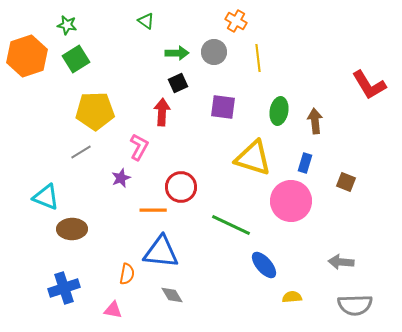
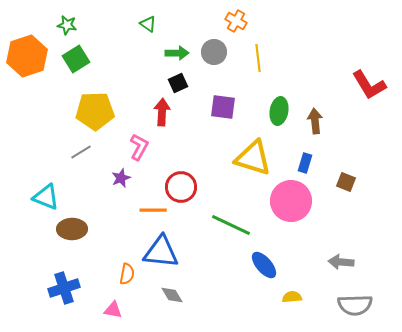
green triangle: moved 2 px right, 3 px down
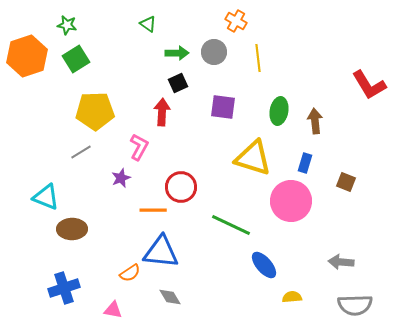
orange semicircle: moved 3 px right, 1 px up; rotated 45 degrees clockwise
gray diamond: moved 2 px left, 2 px down
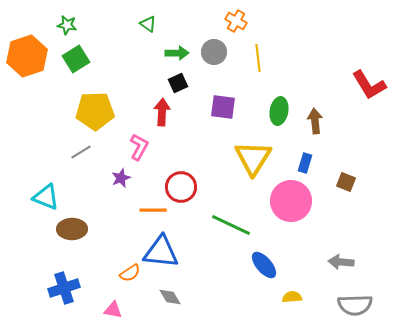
yellow triangle: rotated 45 degrees clockwise
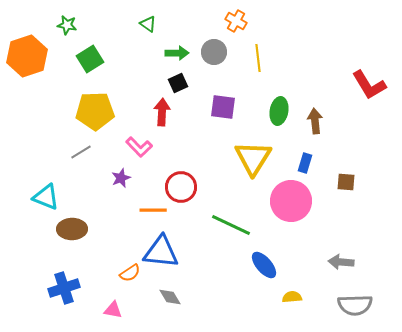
green square: moved 14 px right
pink L-shape: rotated 108 degrees clockwise
brown square: rotated 18 degrees counterclockwise
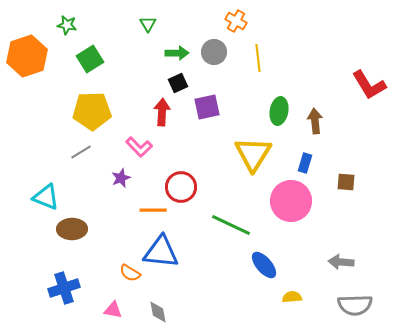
green triangle: rotated 24 degrees clockwise
purple square: moved 16 px left; rotated 20 degrees counterclockwise
yellow pentagon: moved 3 px left
yellow triangle: moved 4 px up
orange semicircle: rotated 65 degrees clockwise
gray diamond: moved 12 px left, 15 px down; rotated 20 degrees clockwise
